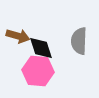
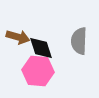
brown arrow: moved 1 px down
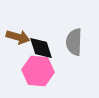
gray semicircle: moved 5 px left, 1 px down
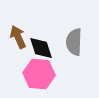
brown arrow: rotated 130 degrees counterclockwise
pink hexagon: moved 1 px right, 3 px down
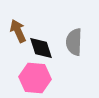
brown arrow: moved 6 px up
pink hexagon: moved 4 px left, 4 px down
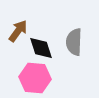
brown arrow: rotated 60 degrees clockwise
